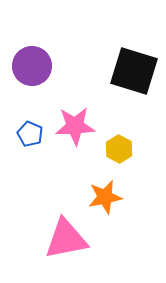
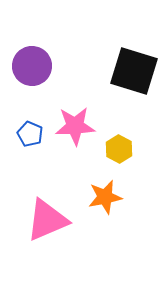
pink triangle: moved 19 px left, 19 px up; rotated 12 degrees counterclockwise
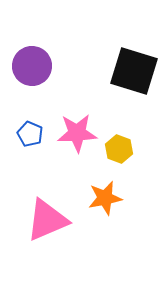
pink star: moved 2 px right, 7 px down
yellow hexagon: rotated 8 degrees counterclockwise
orange star: moved 1 px down
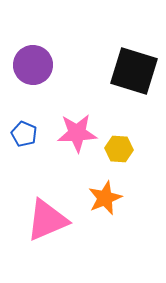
purple circle: moved 1 px right, 1 px up
blue pentagon: moved 6 px left
yellow hexagon: rotated 16 degrees counterclockwise
orange star: rotated 12 degrees counterclockwise
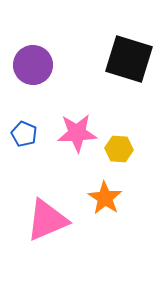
black square: moved 5 px left, 12 px up
orange star: rotated 16 degrees counterclockwise
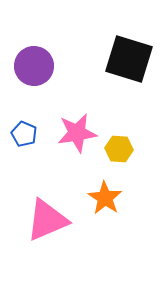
purple circle: moved 1 px right, 1 px down
pink star: rotated 6 degrees counterclockwise
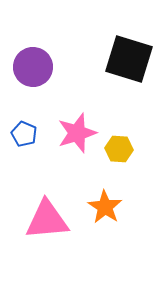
purple circle: moved 1 px left, 1 px down
pink star: rotated 9 degrees counterclockwise
orange star: moved 9 px down
pink triangle: rotated 18 degrees clockwise
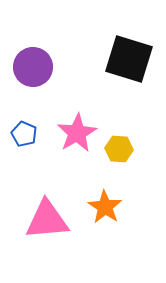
pink star: rotated 12 degrees counterclockwise
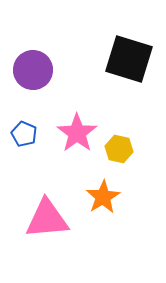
purple circle: moved 3 px down
pink star: rotated 6 degrees counterclockwise
yellow hexagon: rotated 8 degrees clockwise
orange star: moved 2 px left, 10 px up; rotated 8 degrees clockwise
pink triangle: moved 1 px up
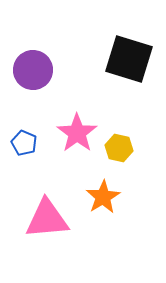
blue pentagon: moved 9 px down
yellow hexagon: moved 1 px up
